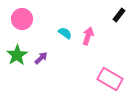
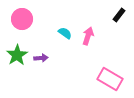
purple arrow: rotated 40 degrees clockwise
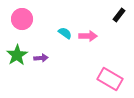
pink arrow: rotated 72 degrees clockwise
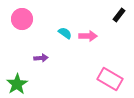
green star: moved 29 px down
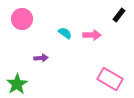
pink arrow: moved 4 px right, 1 px up
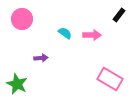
green star: rotated 15 degrees counterclockwise
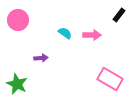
pink circle: moved 4 px left, 1 px down
